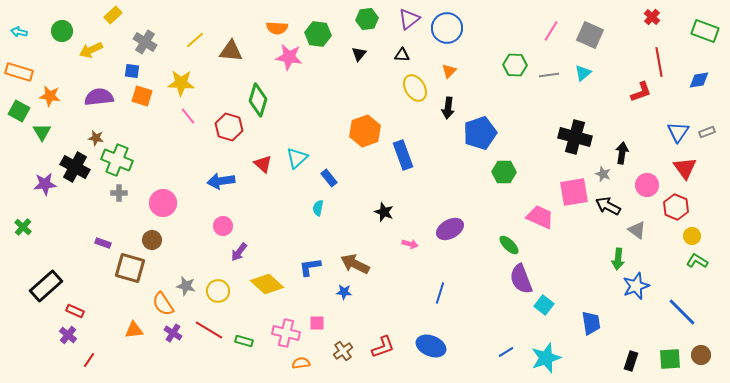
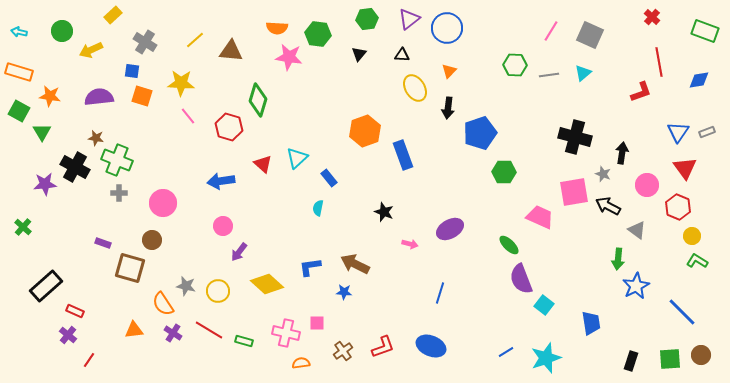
red hexagon at (676, 207): moved 2 px right
blue star at (636, 286): rotated 8 degrees counterclockwise
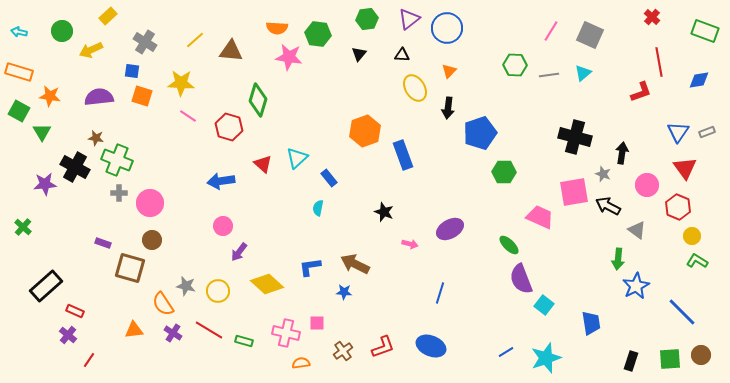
yellow rectangle at (113, 15): moved 5 px left, 1 px down
pink line at (188, 116): rotated 18 degrees counterclockwise
pink circle at (163, 203): moved 13 px left
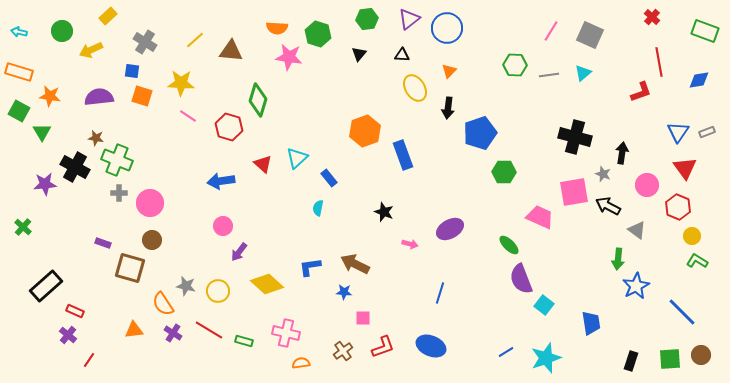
green hexagon at (318, 34): rotated 10 degrees clockwise
pink square at (317, 323): moved 46 px right, 5 px up
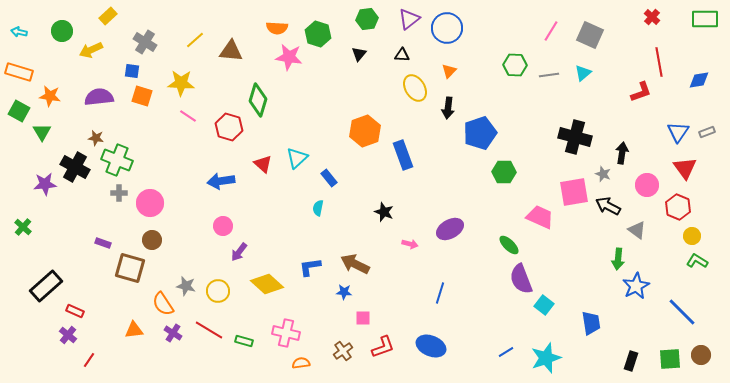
green rectangle at (705, 31): moved 12 px up; rotated 20 degrees counterclockwise
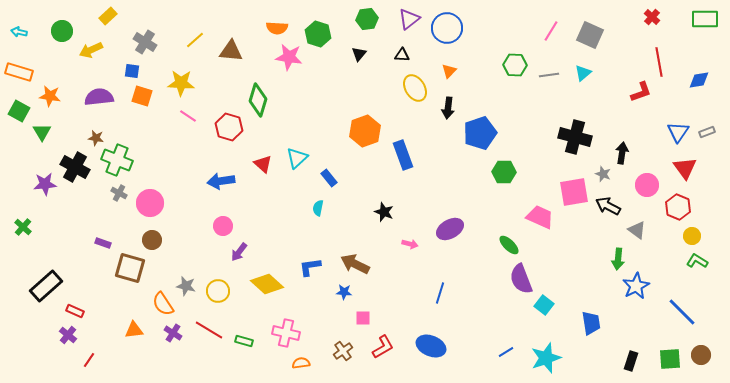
gray cross at (119, 193): rotated 28 degrees clockwise
red L-shape at (383, 347): rotated 10 degrees counterclockwise
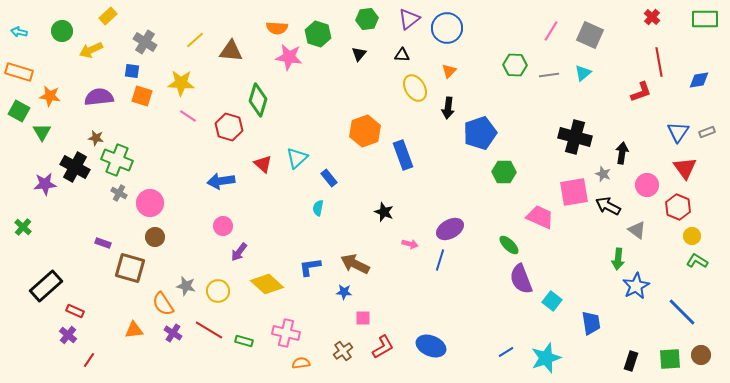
brown circle at (152, 240): moved 3 px right, 3 px up
blue line at (440, 293): moved 33 px up
cyan square at (544, 305): moved 8 px right, 4 px up
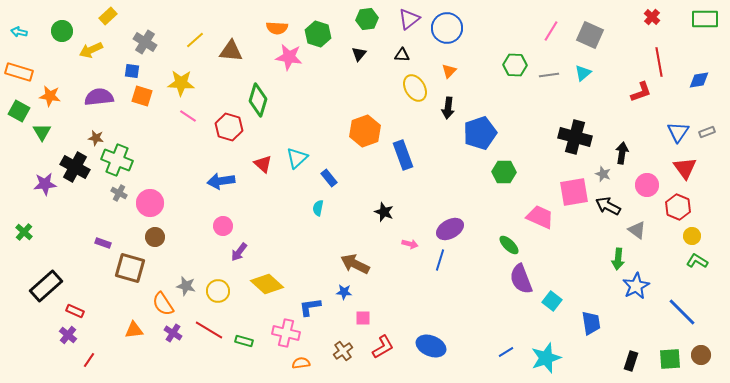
green cross at (23, 227): moved 1 px right, 5 px down
blue L-shape at (310, 267): moved 40 px down
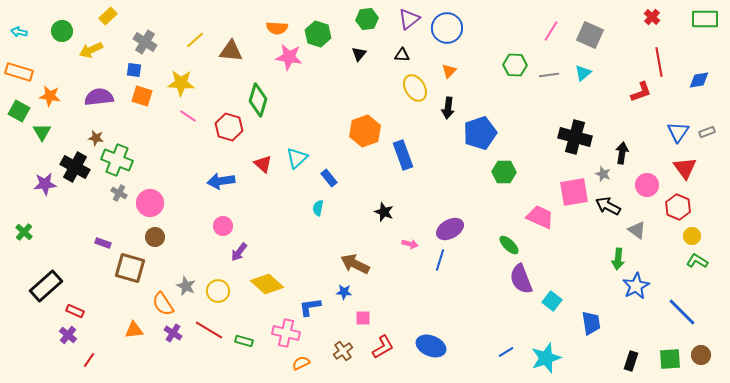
blue square at (132, 71): moved 2 px right, 1 px up
gray star at (186, 286): rotated 12 degrees clockwise
orange semicircle at (301, 363): rotated 18 degrees counterclockwise
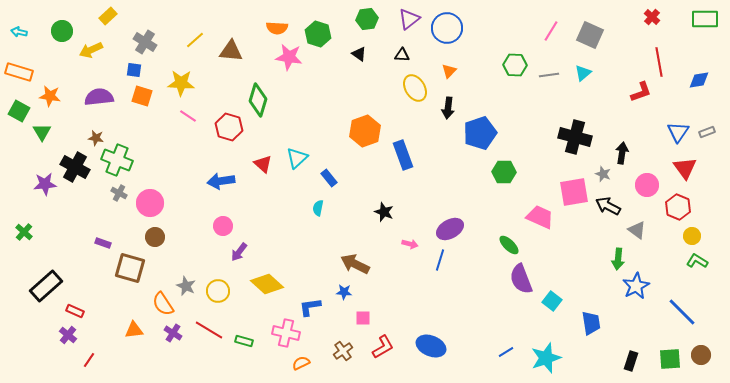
black triangle at (359, 54): rotated 35 degrees counterclockwise
